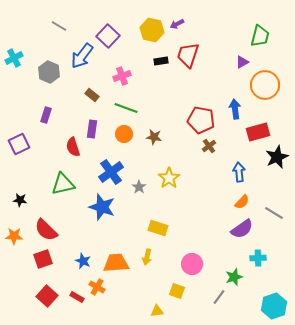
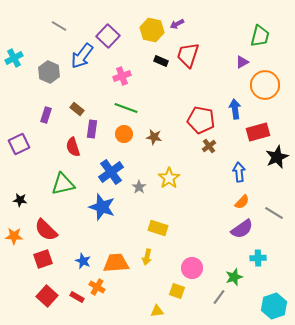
black rectangle at (161, 61): rotated 32 degrees clockwise
brown rectangle at (92, 95): moved 15 px left, 14 px down
pink circle at (192, 264): moved 4 px down
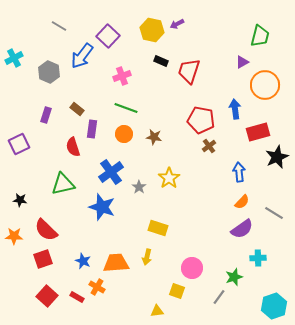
red trapezoid at (188, 55): moved 1 px right, 16 px down
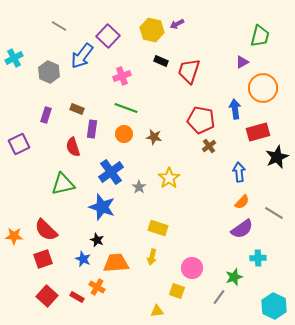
orange circle at (265, 85): moved 2 px left, 3 px down
brown rectangle at (77, 109): rotated 16 degrees counterclockwise
black star at (20, 200): moved 77 px right, 40 px down; rotated 16 degrees clockwise
yellow arrow at (147, 257): moved 5 px right
blue star at (83, 261): moved 2 px up
cyan hexagon at (274, 306): rotated 15 degrees counterclockwise
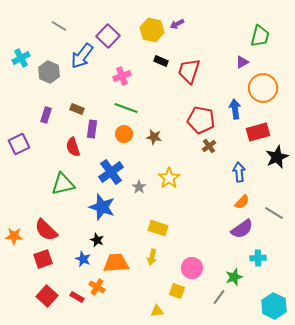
cyan cross at (14, 58): moved 7 px right
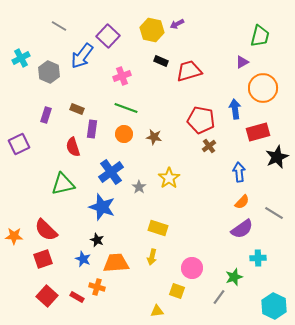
red trapezoid at (189, 71): rotated 56 degrees clockwise
orange cross at (97, 287): rotated 14 degrees counterclockwise
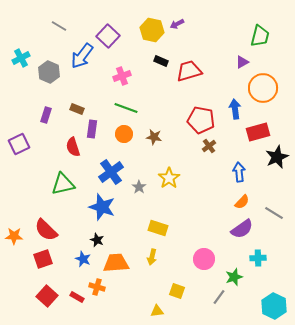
pink circle at (192, 268): moved 12 px right, 9 px up
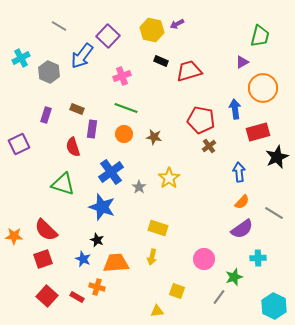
green triangle at (63, 184): rotated 30 degrees clockwise
